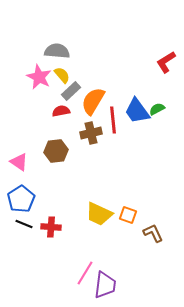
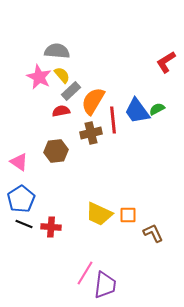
orange square: rotated 18 degrees counterclockwise
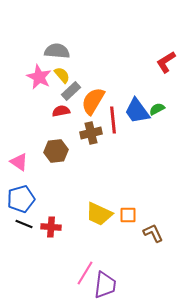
blue pentagon: rotated 16 degrees clockwise
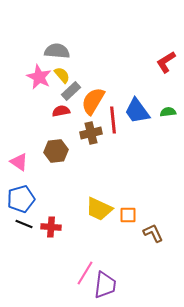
green semicircle: moved 11 px right, 3 px down; rotated 21 degrees clockwise
yellow trapezoid: moved 5 px up
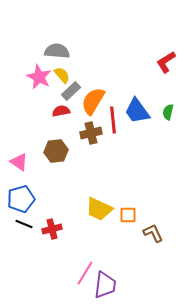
green semicircle: rotated 70 degrees counterclockwise
red cross: moved 1 px right, 2 px down; rotated 18 degrees counterclockwise
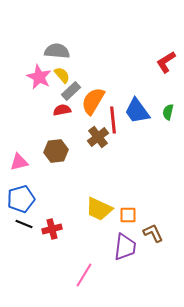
red semicircle: moved 1 px right, 1 px up
brown cross: moved 7 px right, 4 px down; rotated 25 degrees counterclockwise
pink triangle: rotated 48 degrees counterclockwise
pink line: moved 1 px left, 2 px down
purple trapezoid: moved 20 px right, 38 px up
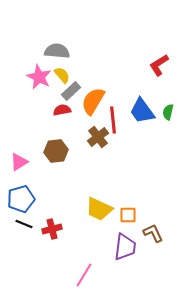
red L-shape: moved 7 px left, 3 px down
blue trapezoid: moved 5 px right
pink triangle: rotated 18 degrees counterclockwise
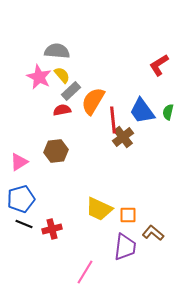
brown cross: moved 25 px right
brown L-shape: rotated 25 degrees counterclockwise
pink line: moved 1 px right, 3 px up
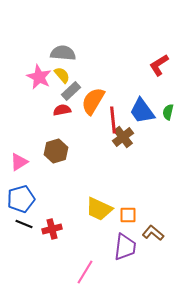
gray semicircle: moved 6 px right, 2 px down
brown hexagon: rotated 10 degrees counterclockwise
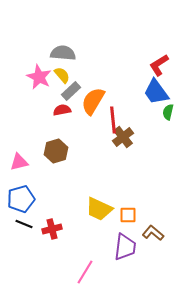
blue trapezoid: moved 14 px right, 19 px up
pink triangle: rotated 18 degrees clockwise
